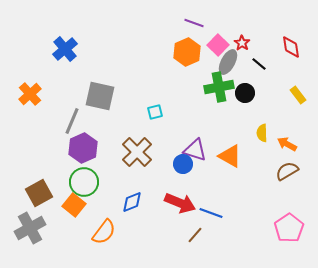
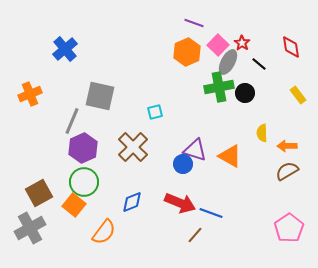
orange cross: rotated 20 degrees clockwise
orange arrow: moved 2 px down; rotated 30 degrees counterclockwise
brown cross: moved 4 px left, 5 px up
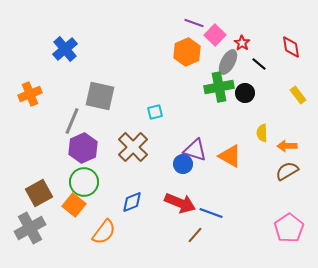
pink square: moved 3 px left, 10 px up
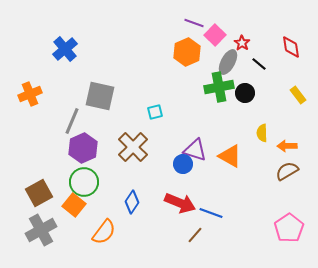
blue diamond: rotated 35 degrees counterclockwise
gray cross: moved 11 px right, 2 px down
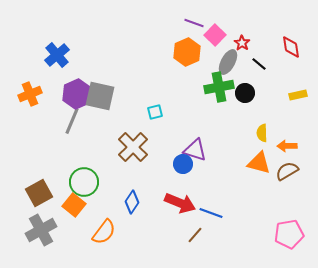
blue cross: moved 8 px left, 6 px down
yellow rectangle: rotated 66 degrees counterclockwise
purple hexagon: moved 6 px left, 54 px up
orange triangle: moved 29 px right, 7 px down; rotated 15 degrees counterclockwise
pink pentagon: moved 6 px down; rotated 24 degrees clockwise
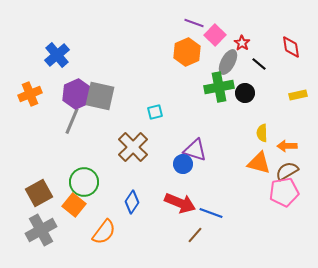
pink pentagon: moved 5 px left, 42 px up
